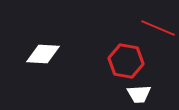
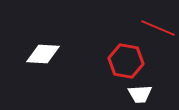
white trapezoid: moved 1 px right
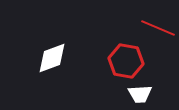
white diamond: moved 9 px right, 4 px down; rotated 24 degrees counterclockwise
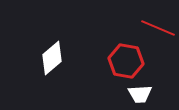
white diamond: rotated 20 degrees counterclockwise
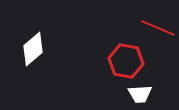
white diamond: moved 19 px left, 9 px up
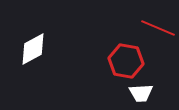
white diamond: rotated 12 degrees clockwise
white trapezoid: moved 1 px right, 1 px up
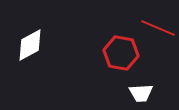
white diamond: moved 3 px left, 4 px up
red hexagon: moved 5 px left, 8 px up
